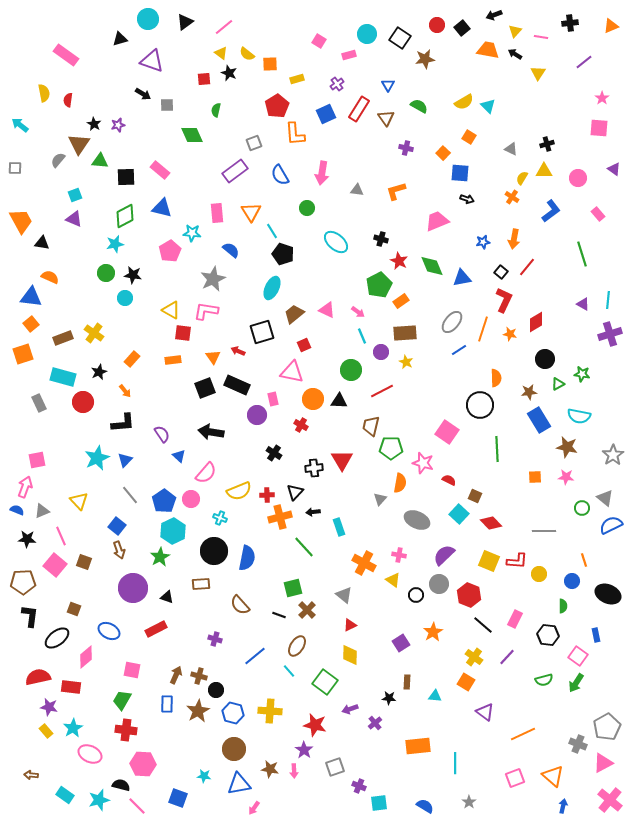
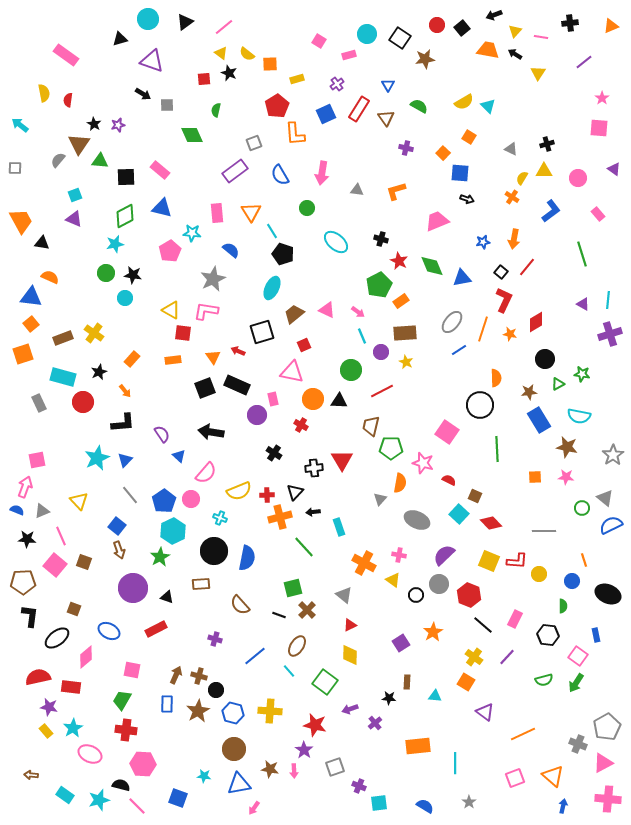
pink cross at (610, 800): moved 2 px left, 1 px up; rotated 35 degrees counterclockwise
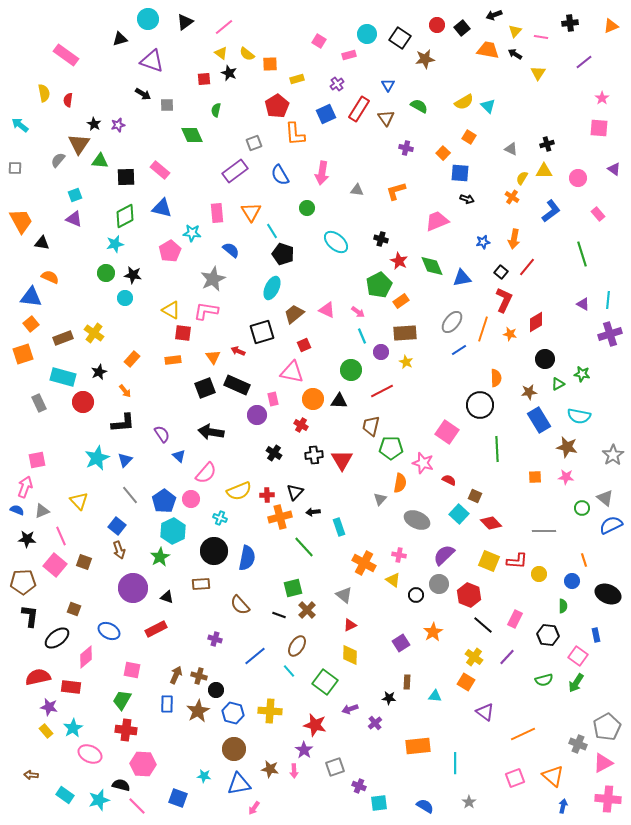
black cross at (314, 468): moved 13 px up
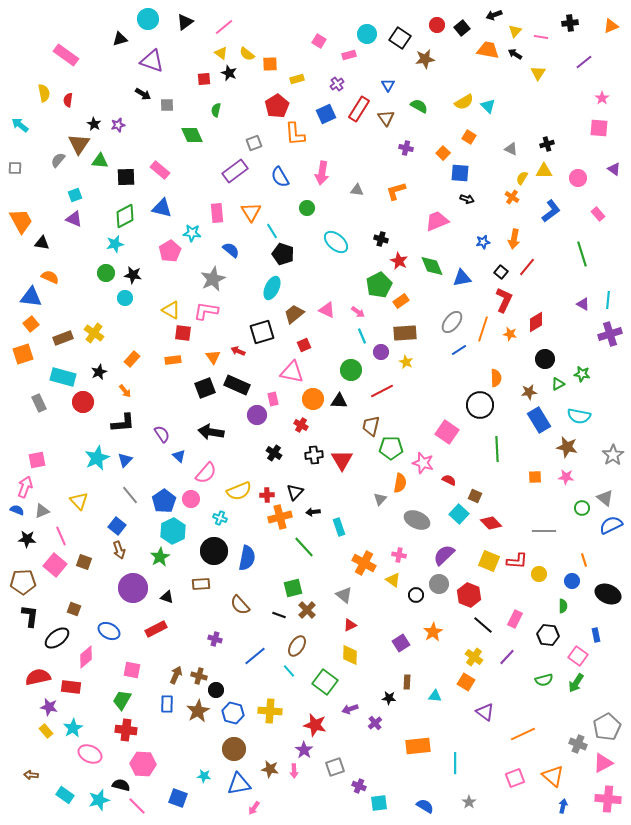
blue semicircle at (280, 175): moved 2 px down
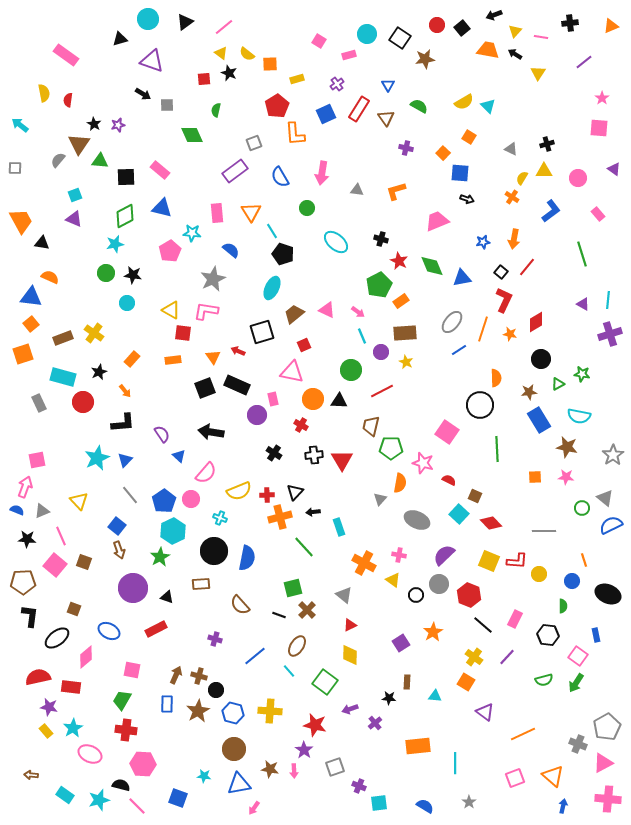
cyan circle at (125, 298): moved 2 px right, 5 px down
black circle at (545, 359): moved 4 px left
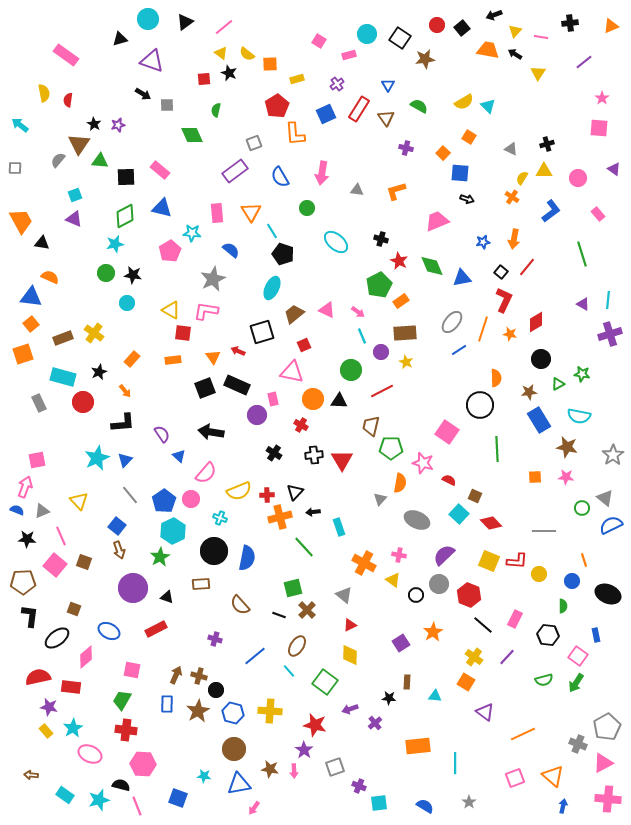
pink line at (137, 806): rotated 24 degrees clockwise
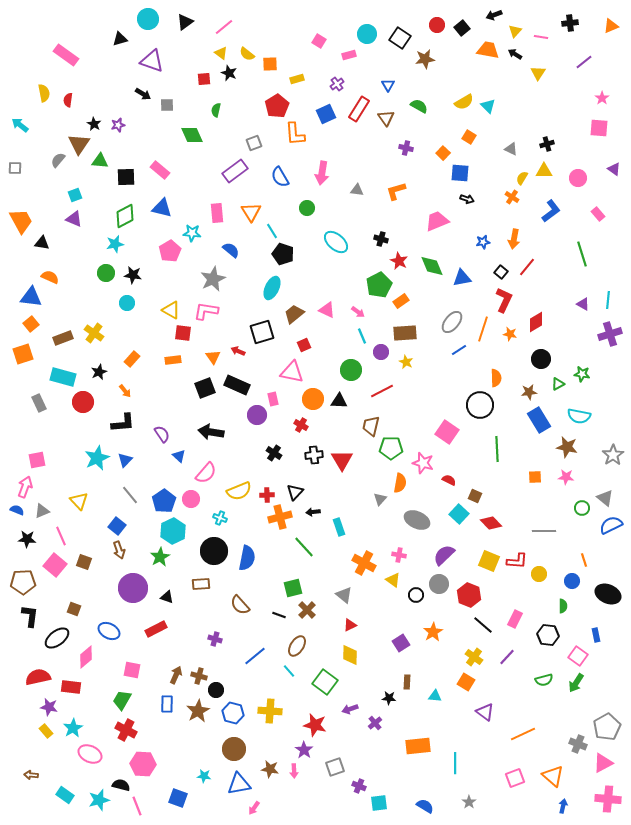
red cross at (126, 730): rotated 20 degrees clockwise
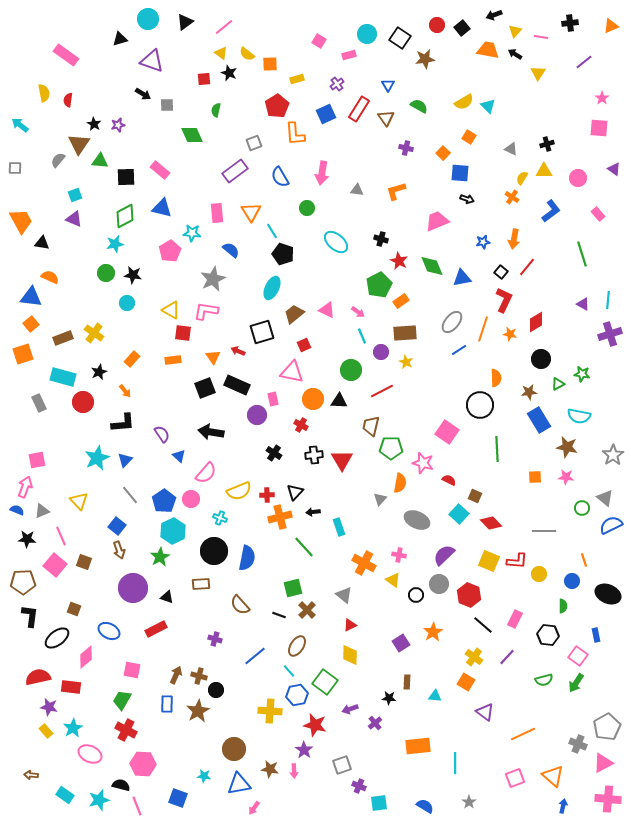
blue hexagon at (233, 713): moved 64 px right, 18 px up; rotated 25 degrees counterclockwise
gray square at (335, 767): moved 7 px right, 2 px up
